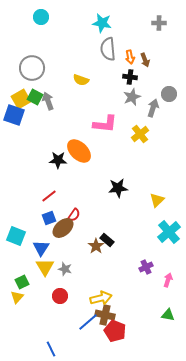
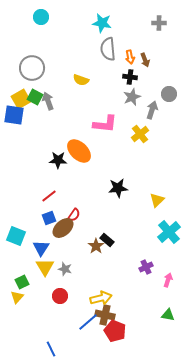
gray arrow at (153, 108): moved 1 px left, 2 px down
blue square at (14, 115): rotated 10 degrees counterclockwise
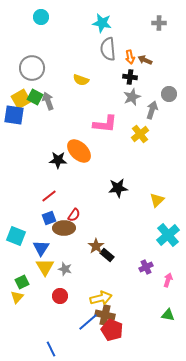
brown arrow at (145, 60): rotated 136 degrees clockwise
brown ellipse at (63, 228): moved 1 px right; rotated 40 degrees clockwise
cyan cross at (169, 232): moved 1 px left, 3 px down
black rectangle at (107, 240): moved 15 px down
red pentagon at (115, 331): moved 3 px left, 1 px up
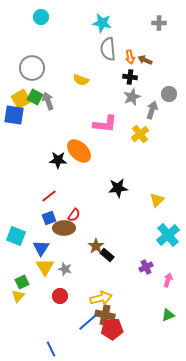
yellow triangle at (17, 297): moved 1 px right, 1 px up
green triangle at (168, 315): rotated 32 degrees counterclockwise
red pentagon at (112, 330): moved 1 px up; rotated 25 degrees counterclockwise
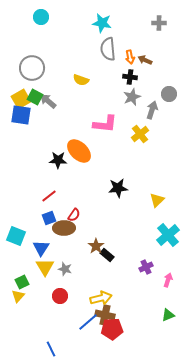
gray arrow at (48, 101): rotated 30 degrees counterclockwise
blue square at (14, 115): moved 7 px right
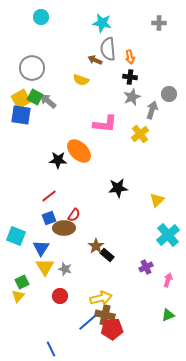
brown arrow at (145, 60): moved 50 px left
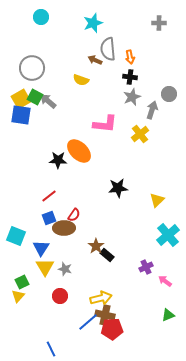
cyan star at (102, 23): moved 9 px left; rotated 30 degrees counterclockwise
pink arrow at (168, 280): moved 3 px left, 1 px down; rotated 72 degrees counterclockwise
